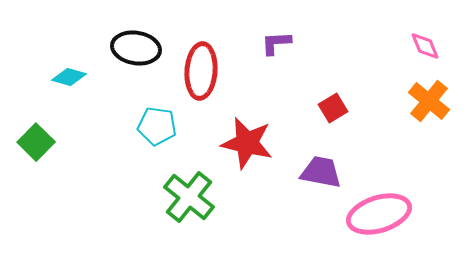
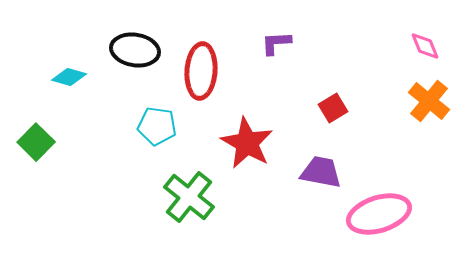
black ellipse: moved 1 px left, 2 px down
red star: rotated 16 degrees clockwise
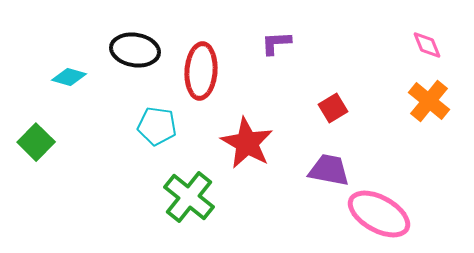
pink diamond: moved 2 px right, 1 px up
purple trapezoid: moved 8 px right, 2 px up
pink ellipse: rotated 46 degrees clockwise
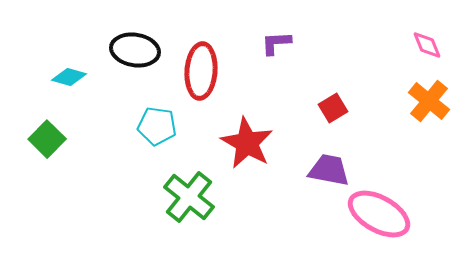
green square: moved 11 px right, 3 px up
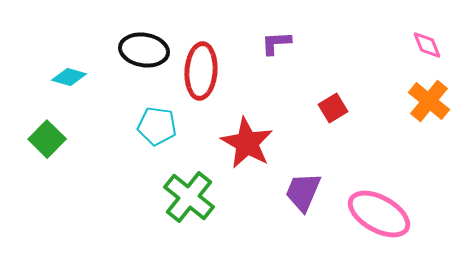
black ellipse: moved 9 px right
purple trapezoid: moved 26 px left, 22 px down; rotated 78 degrees counterclockwise
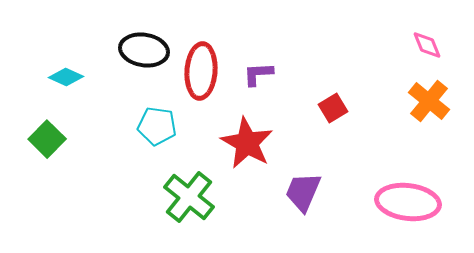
purple L-shape: moved 18 px left, 31 px down
cyan diamond: moved 3 px left; rotated 8 degrees clockwise
pink ellipse: moved 29 px right, 12 px up; rotated 22 degrees counterclockwise
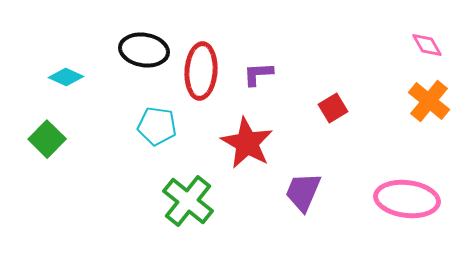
pink diamond: rotated 8 degrees counterclockwise
green cross: moved 1 px left, 4 px down
pink ellipse: moved 1 px left, 3 px up
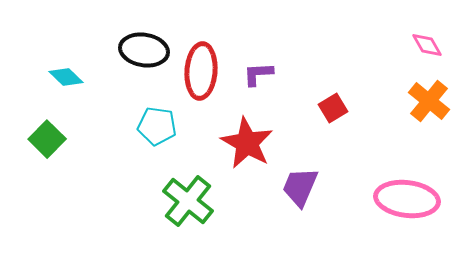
cyan diamond: rotated 20 degrees clockwise
purple trapezoid: moved 3 px left, 5 px up
